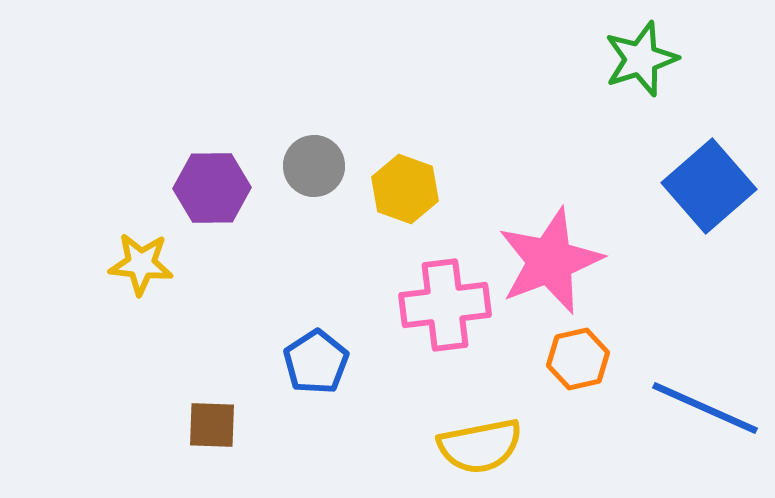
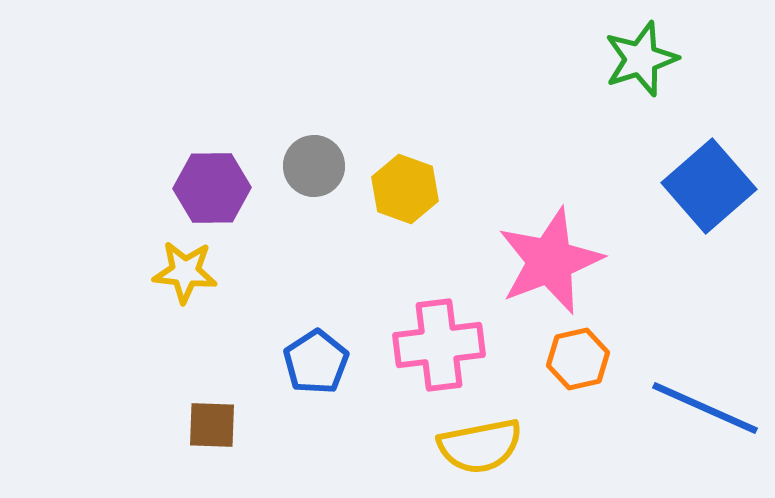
yellow star: moved 44 px right, 8 px down
pink cross: moved 6 px left, 40 px down
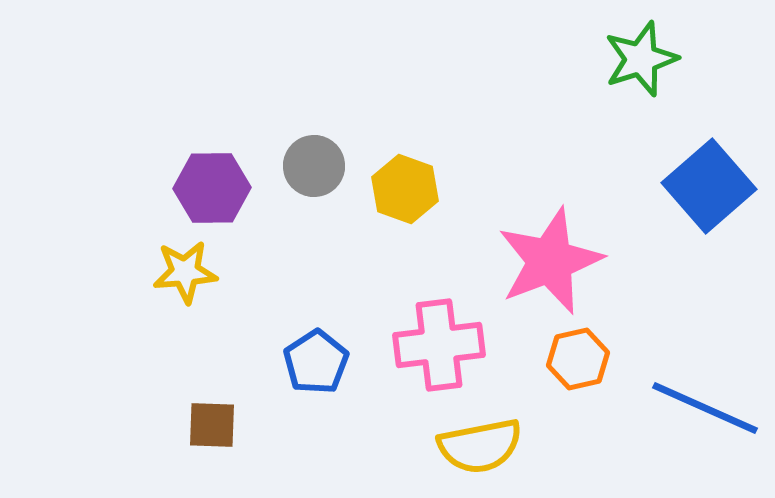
yellow star: rotated 10 degrees counterclockwise
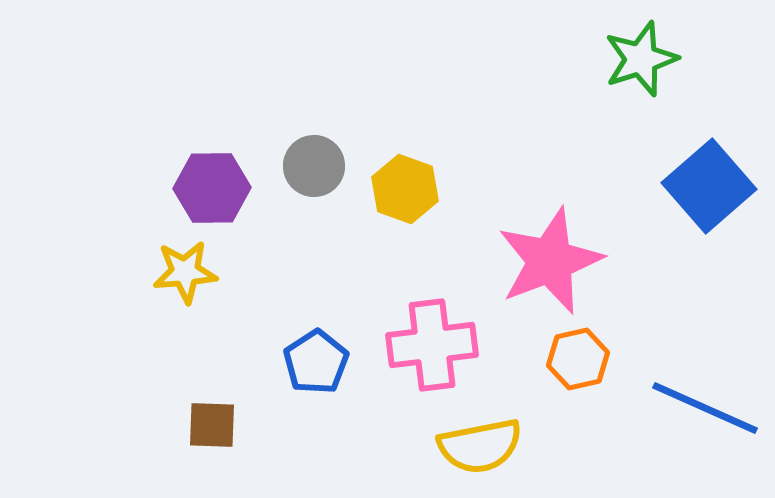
pink cross: moved 7 px left
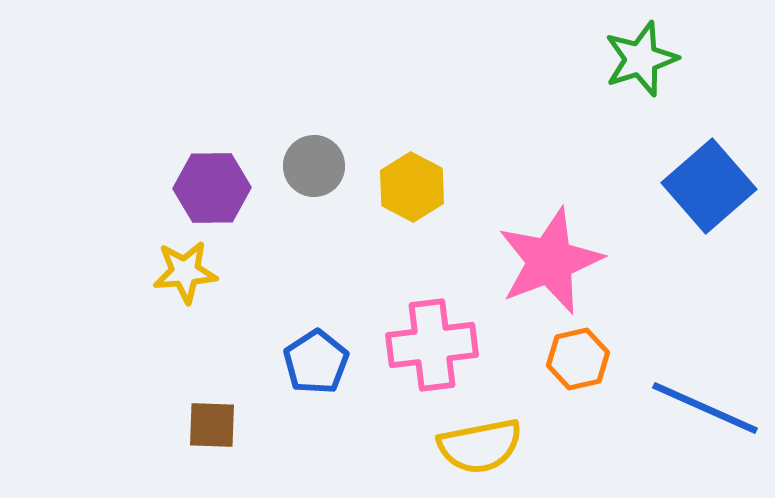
yellow hexagon: moved 7 px right, 2 px up; rotated 8 degrees clockwise
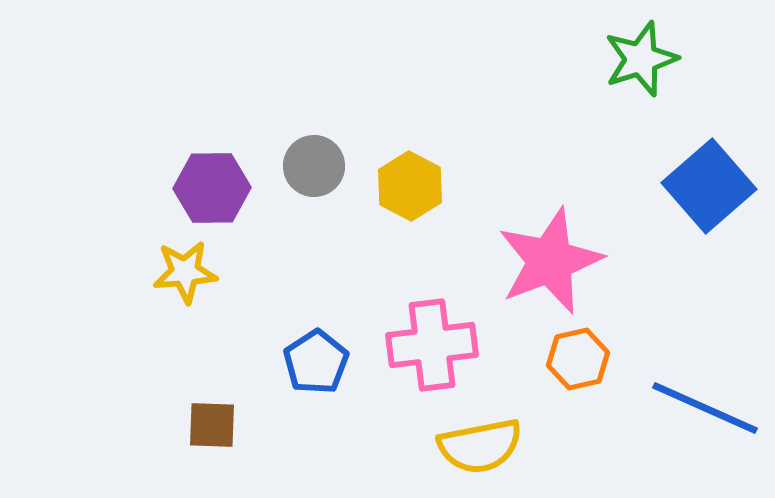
yellow hexagon: moved 2 px left, 1 px up
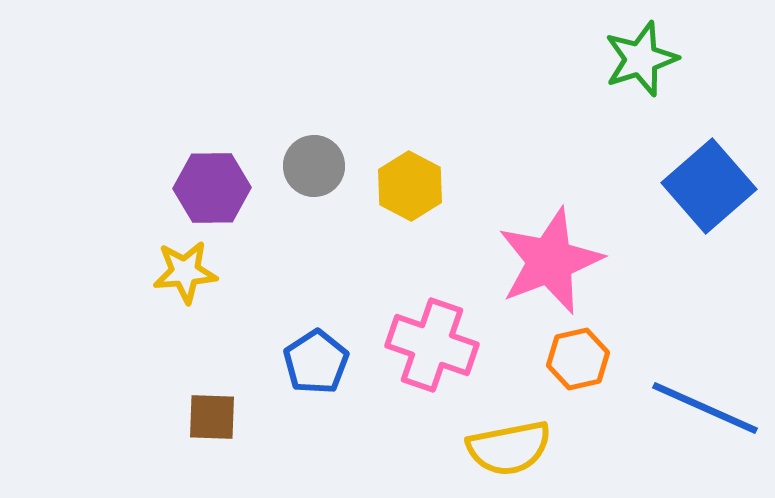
pink cross: rotated 26 degrees clockwise
brown square: moved 8 px up
yellow semicircle: moved 29 px right, 2 px down
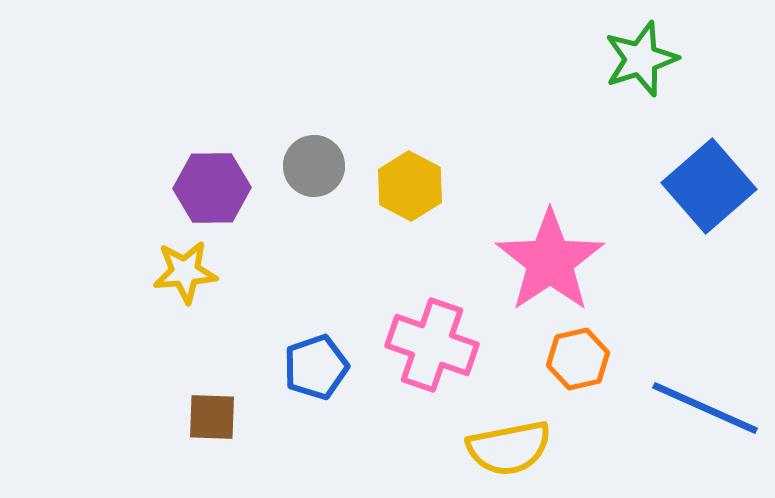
pink star: rotated 13 degrees counterclockwise
blue pentagon: moved 5 px down; rotated 14 degrees clockwise
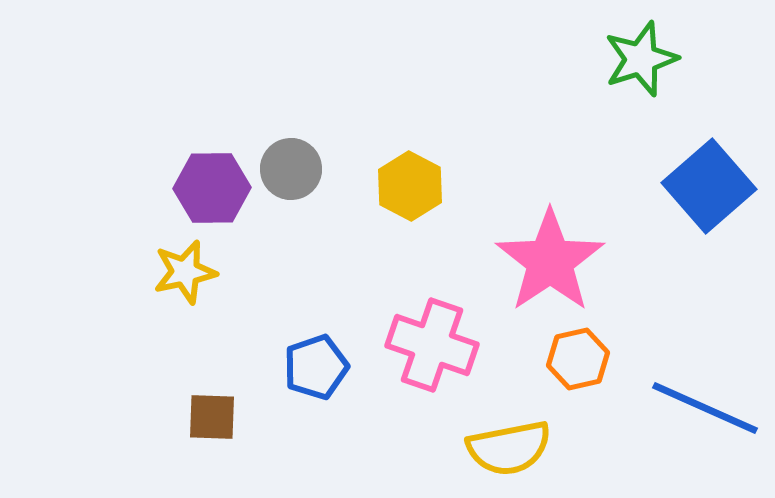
gray circle: moved 23 px left, 3 px down
yellow star: rotated 8 degrees counterclockwise
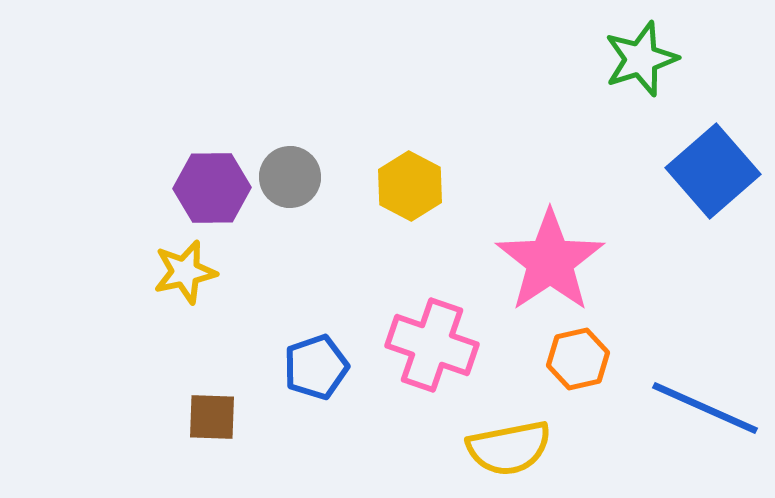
gray circle: moved 1 px left, 8 px down
blue square: moved 4 px right, 15 px up
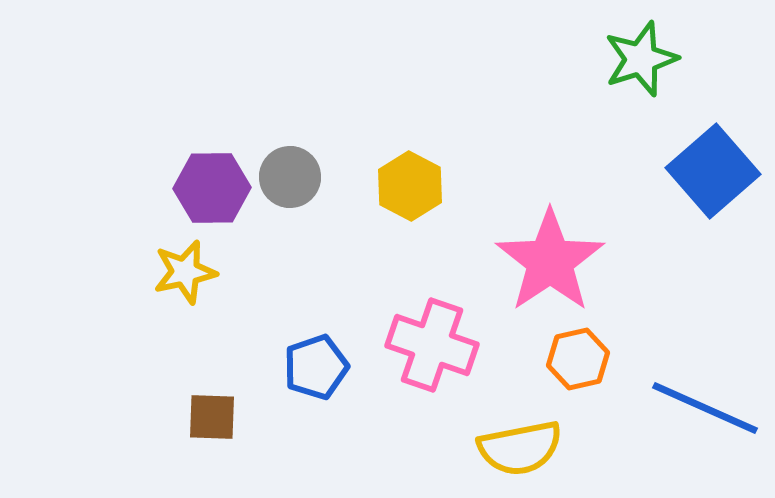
yellow semicircle: moved 11 px right
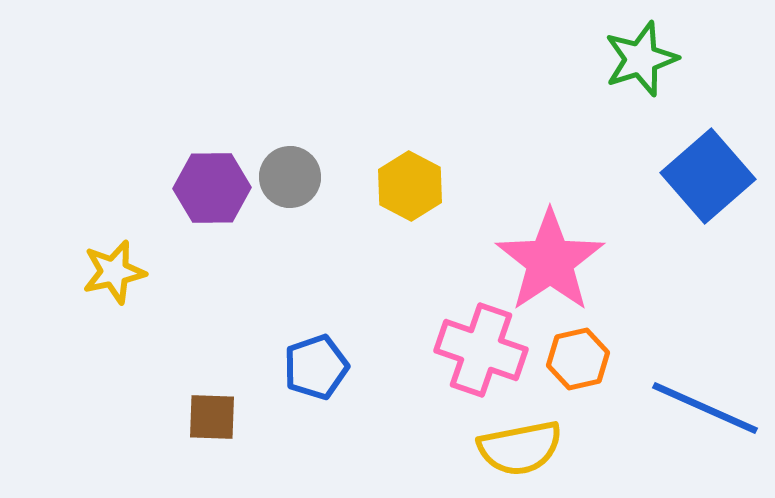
blue square: moved 5 px left, 5 px down
yellow star: moved 71 px left
pink cross: moved 49 px right, 5 px down
